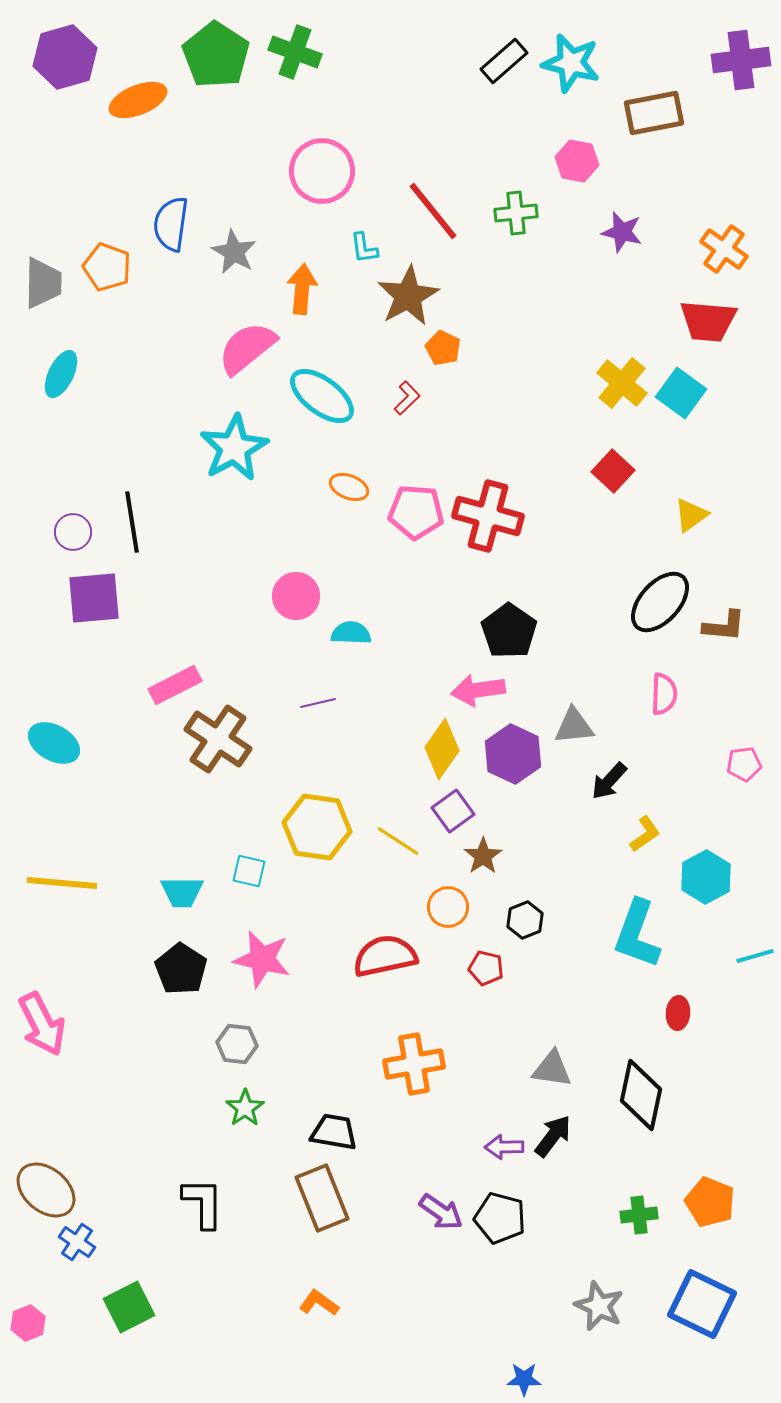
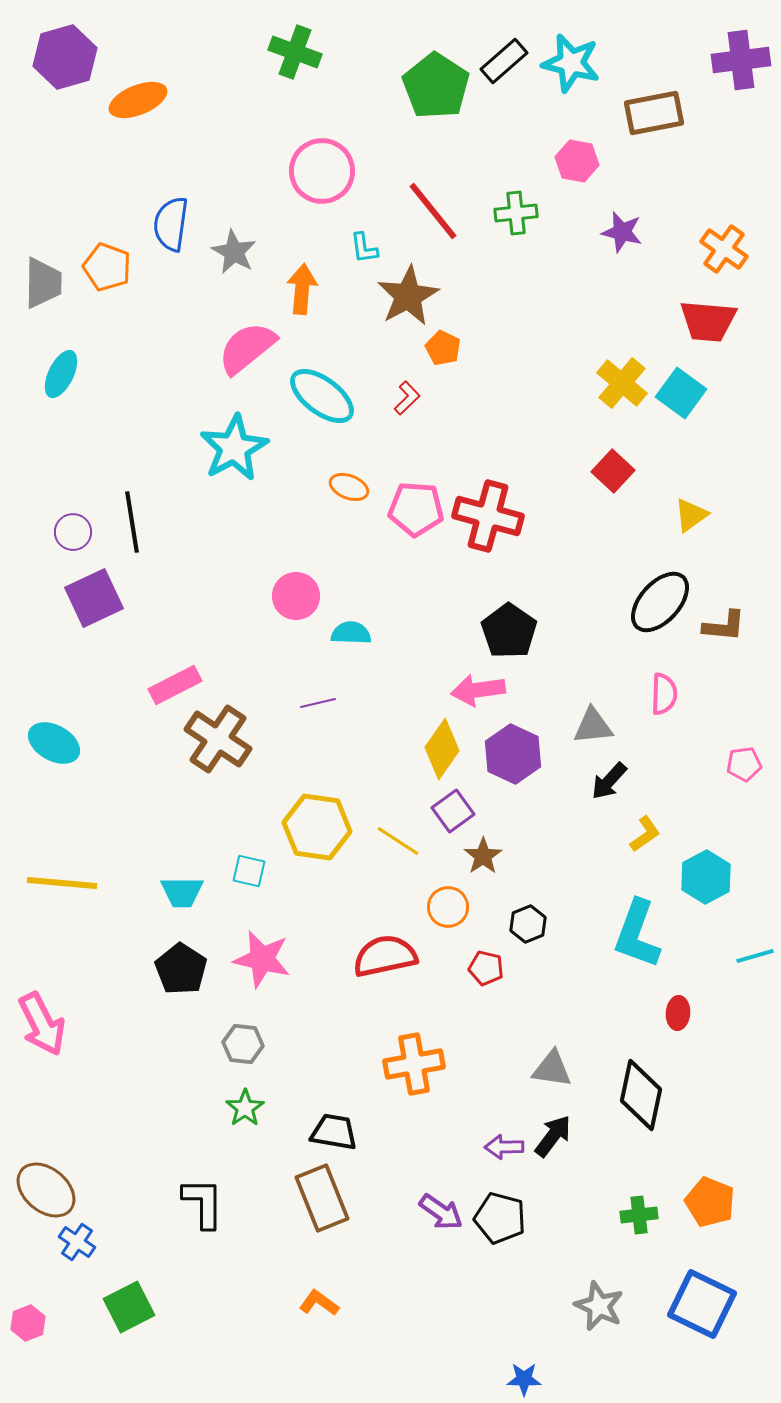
green pentagon at (216, 55): moved 220 px right, 31 px down
pink pentagon at (416, 512): moved 3 px up
purple square at (94, 598): rotated 20 degrees counterclockwise
gray triangle at (574, 726): moved 19 px right
black hexagon at (525, 920): moved 3 px right, 4 px down
gray hexagon at (237, 1044): moved 6 px right
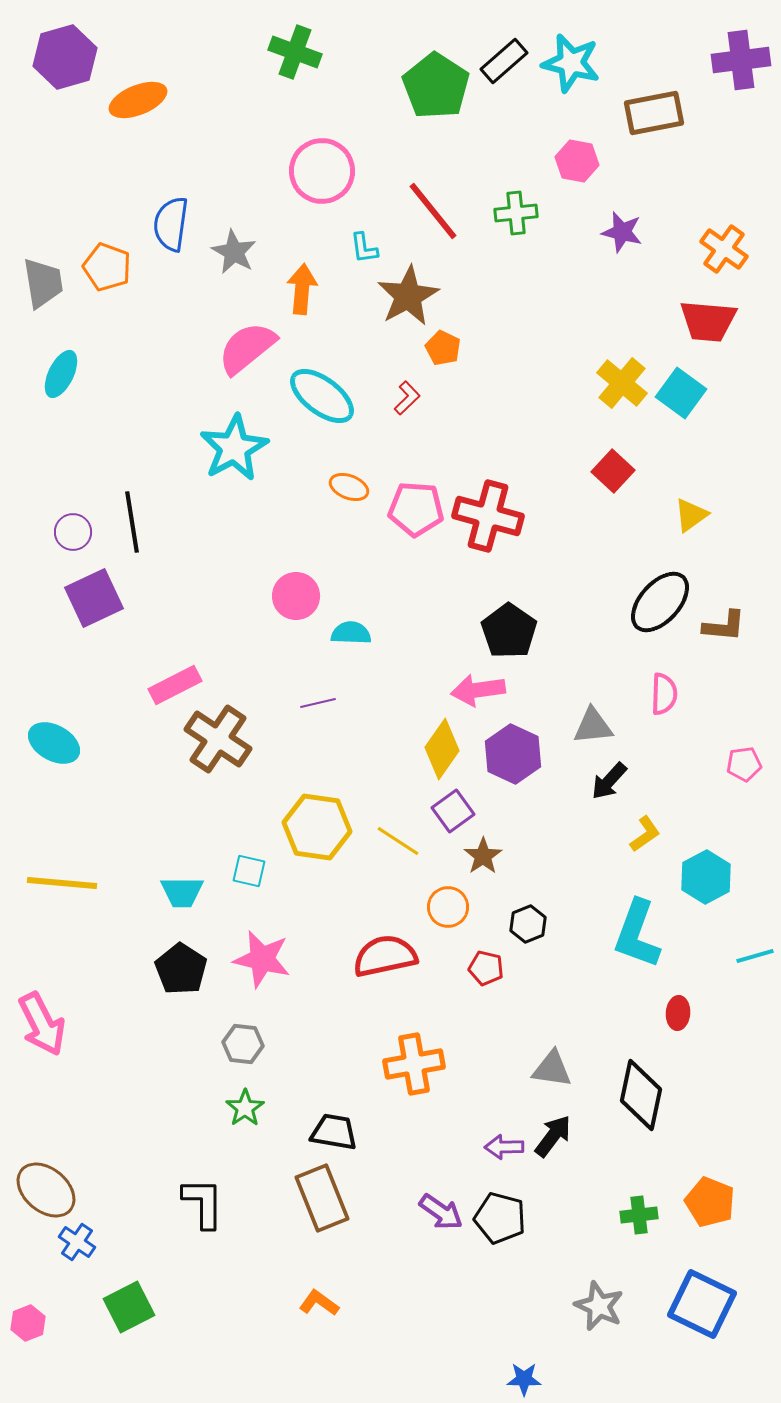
gray trapezoid at (43, 283): rotated 10 degrees counterclockwise
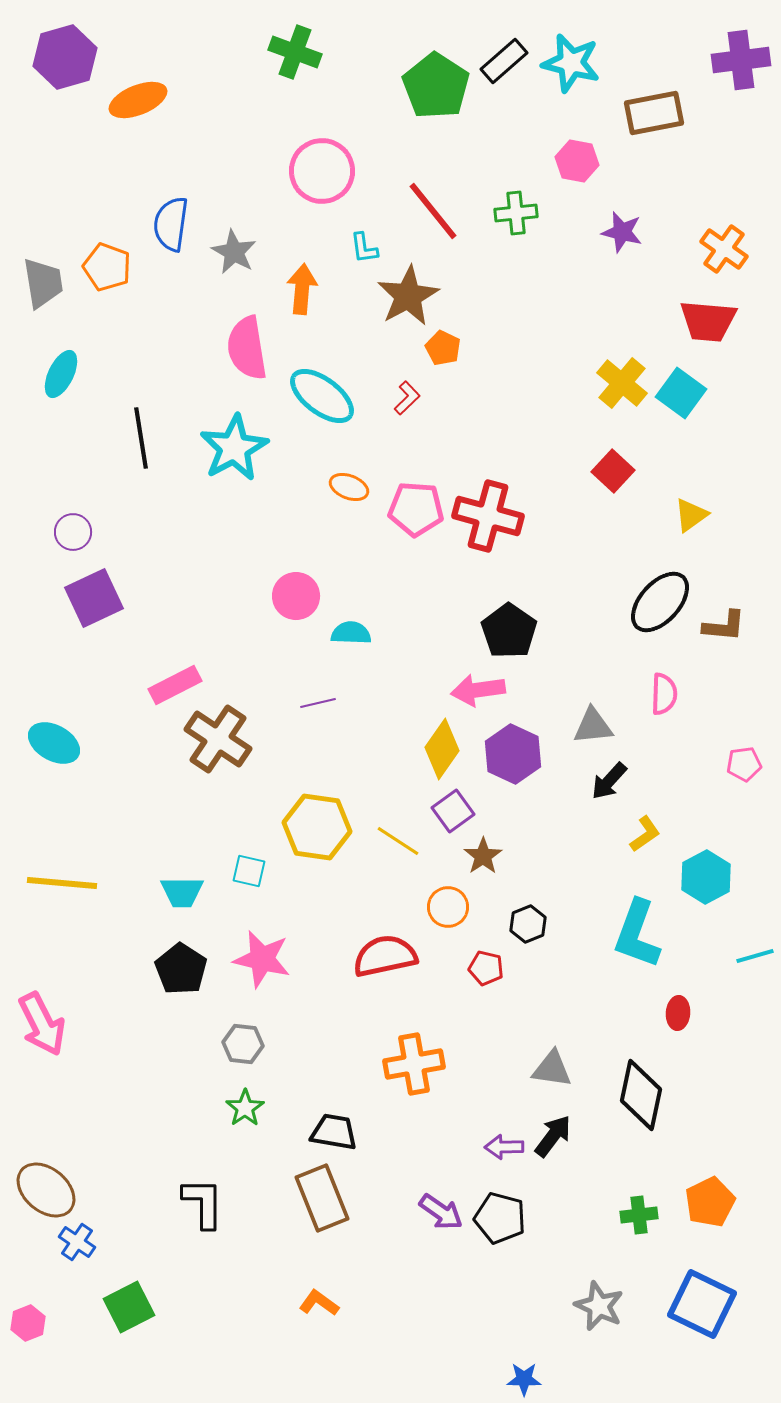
pink semicircle at (247, 348): rotated 60 degrees counterclockwise
black line at (132, 522): moved 9 px right, 84 px up
orange pentagon at (710, 1202): rotated 24 degrees clockwise
